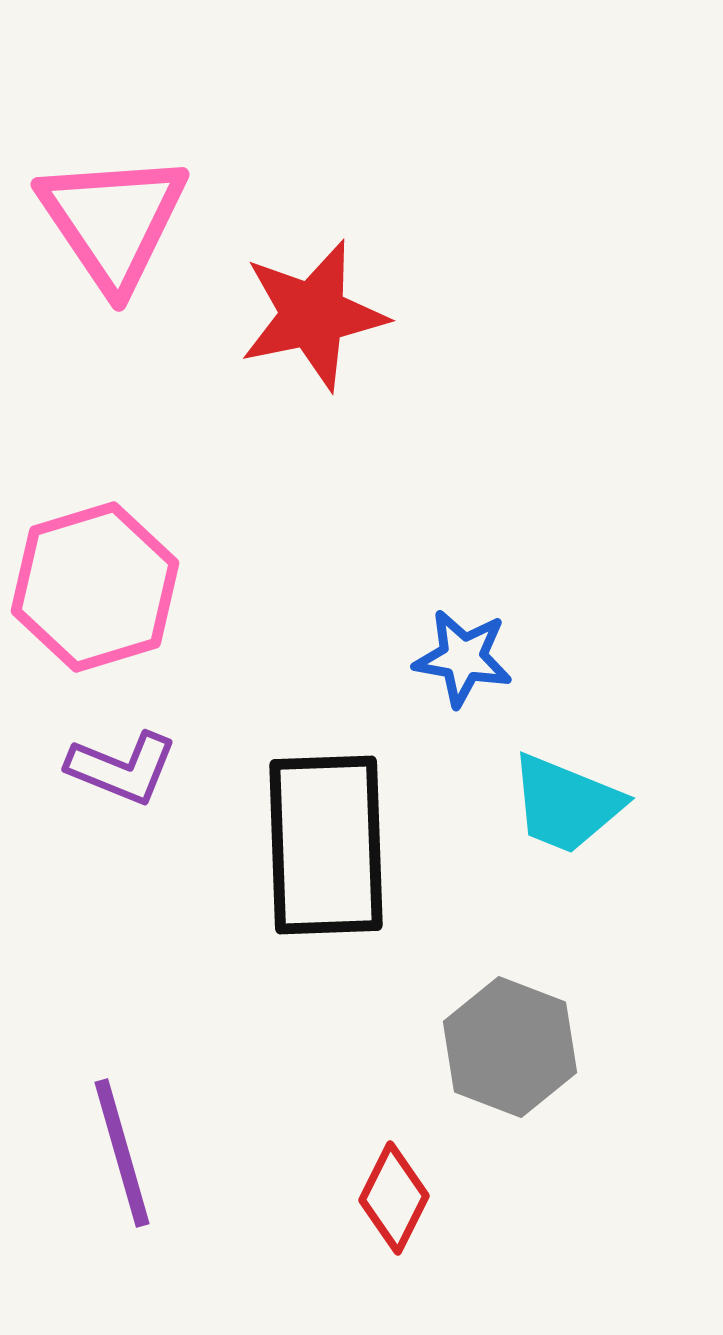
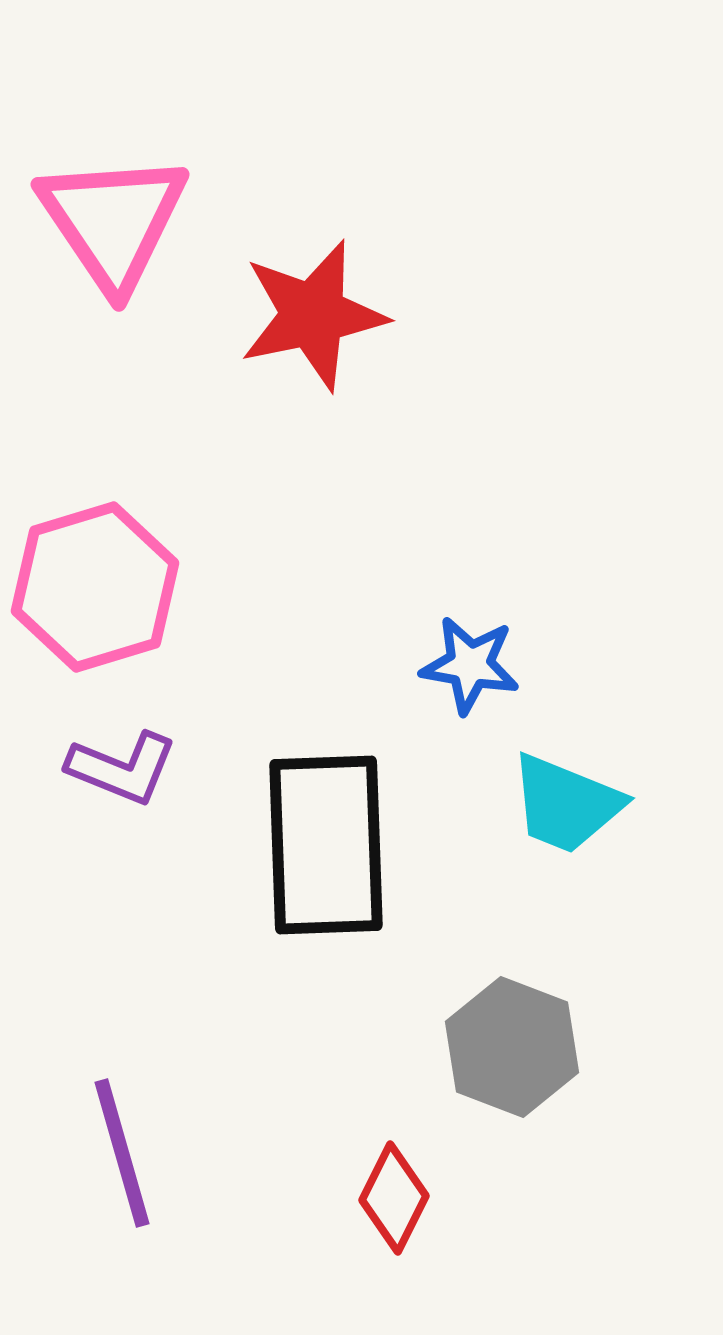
blue star: moved 7 px right, 7 px down
gray hexagon: moved 2 px right
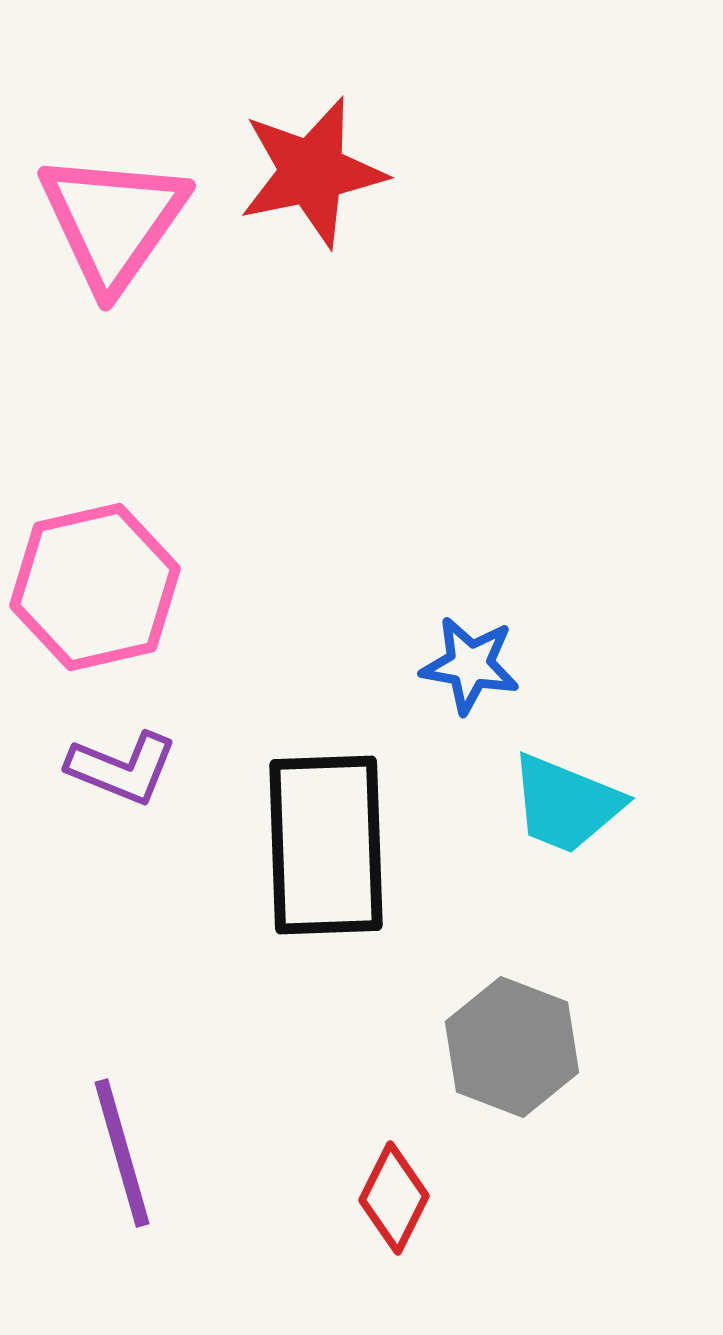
pink triangle: rotated 9 degrees clockwise
red star: moved 1 px left, 143 px up
pink hexagon: rotated 4 degrees clockwise
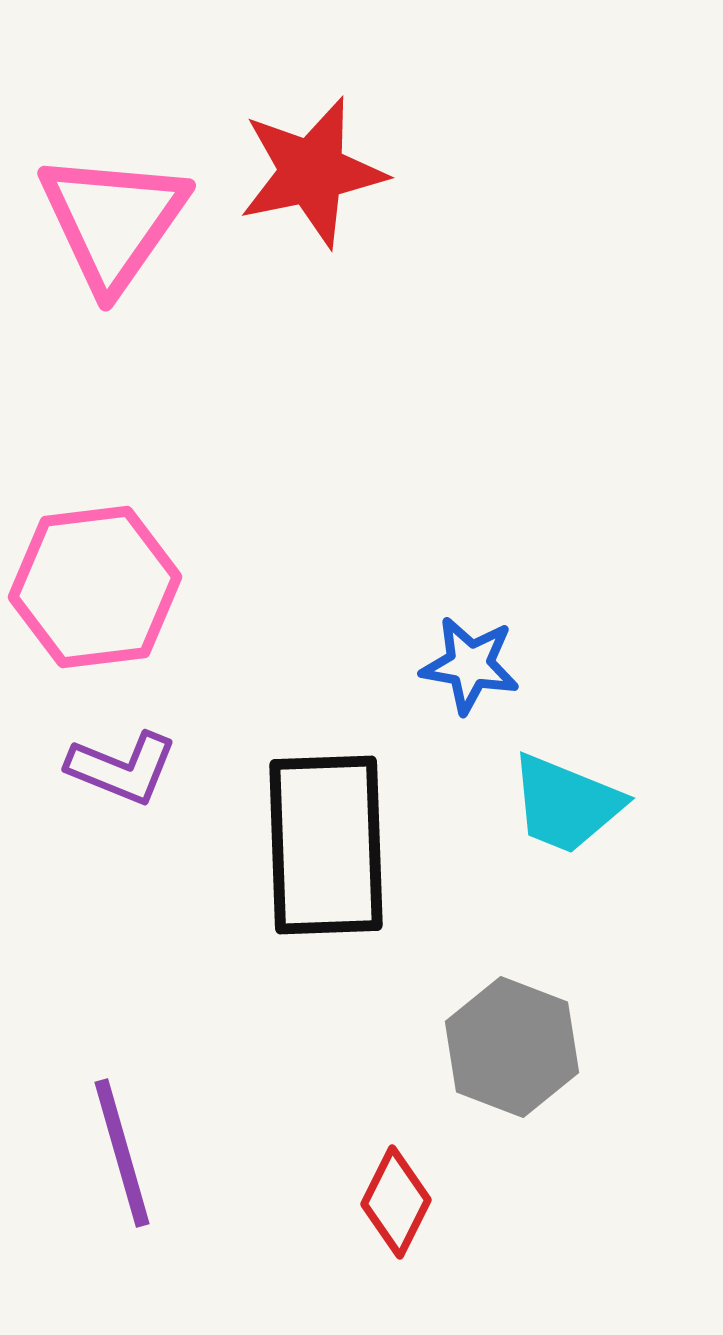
pink hexagon: rotated 6 degrees clockwise
red diamond: moved 2 px right, 4 px down
